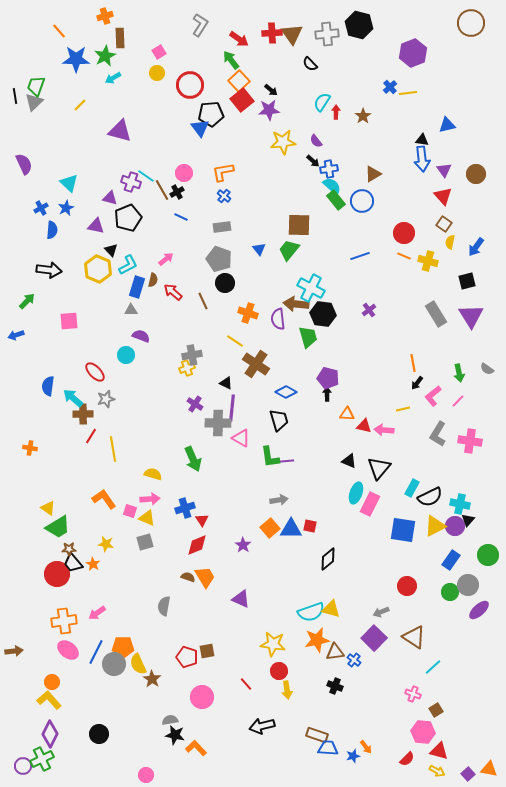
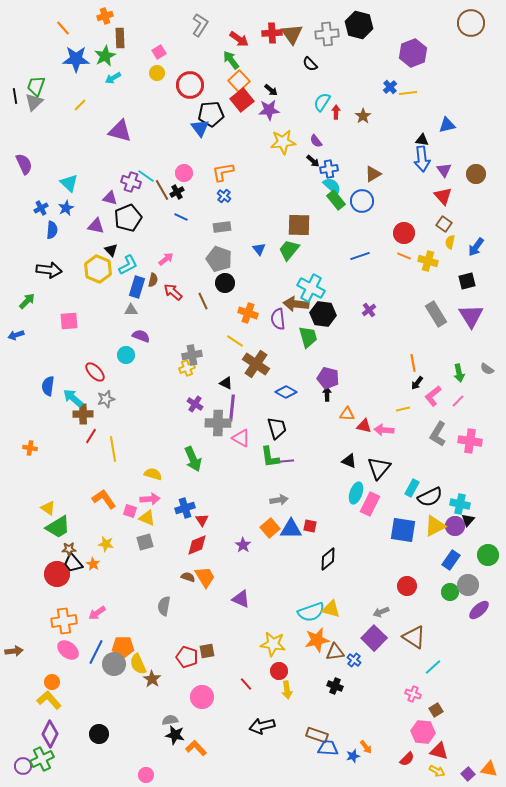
orange line at (59, 31): moved 4 px right, 3 px up
black trapezoid at (279, 420): moved 2 px left, 8 px down
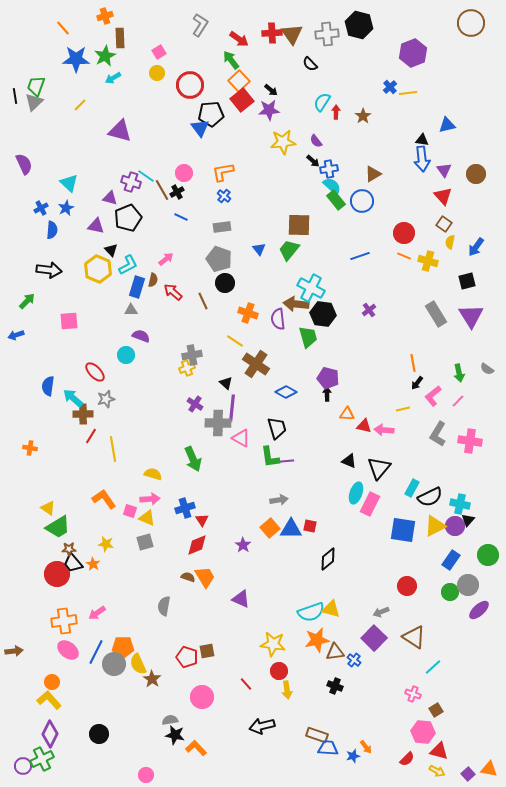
black triangle at (226, 383): rotated 16 degrees clockwise
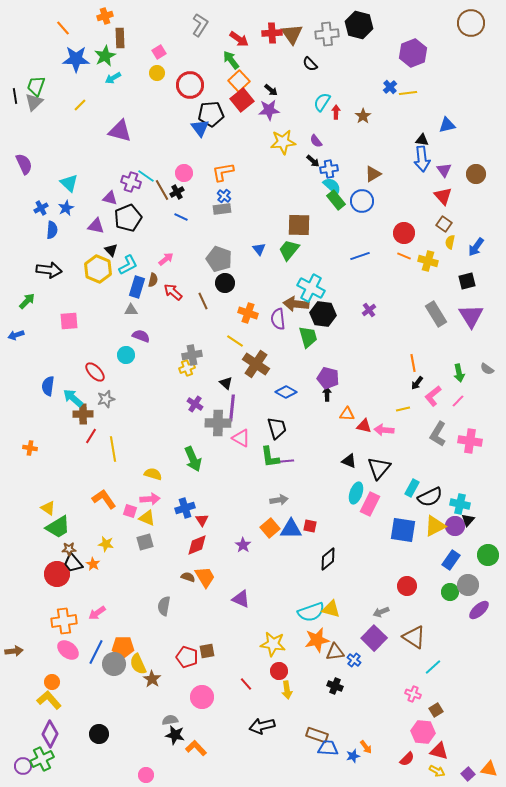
gray rectangle at (222, 227): moved 18 px up
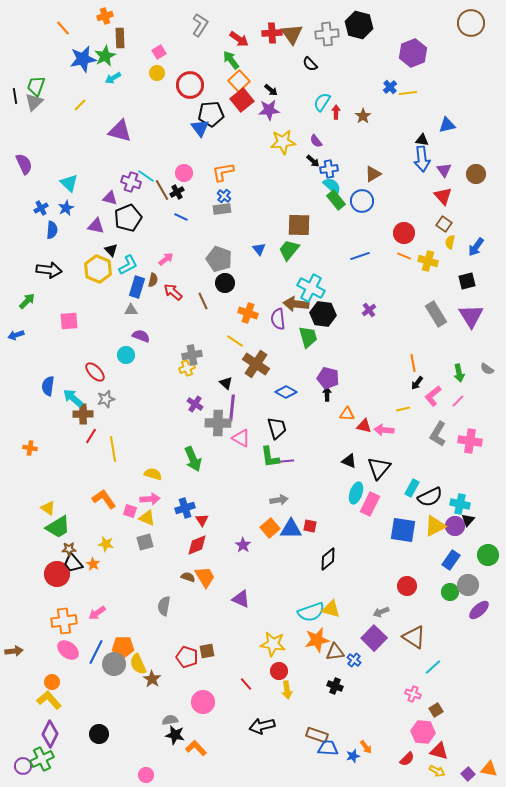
blue star at (76, 59): moved 7 px right; rotated 12 degrees counterclockwise
pink circle at (202, 697): moved 1 px right, 5 px down
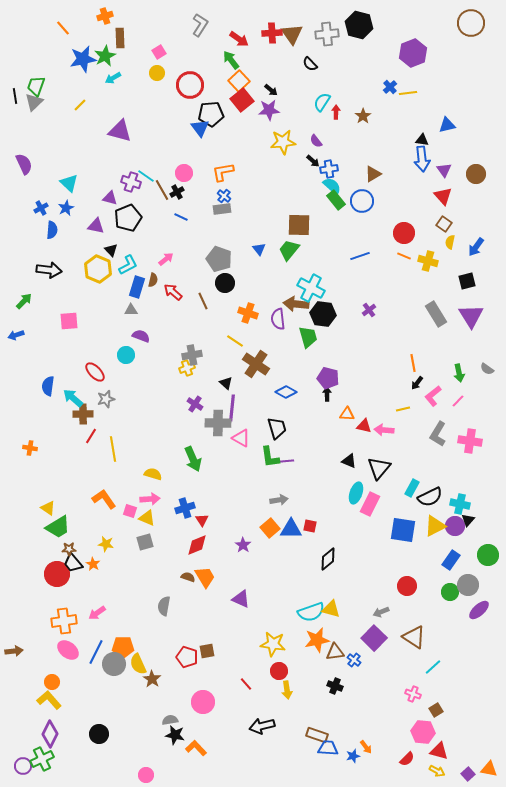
green arrow at (27, 301): moved 3 px left
